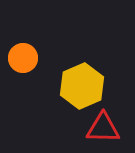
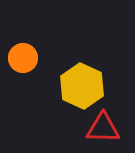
yellow hexagon: rotated 12 degrees counterclockwise
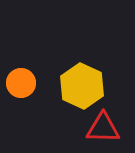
orange circle: moved 2 px left, 25 px down
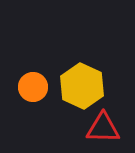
orange circle: moved 12 px right, 4 px down
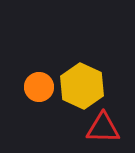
orange circle: moved 6 px right
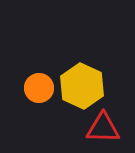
orange circle: moved 1 px down
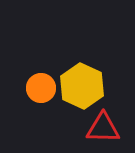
orange circle: moved 2 px right
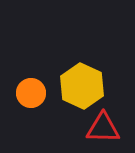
orange circle: moved 10 px left, 5 px down
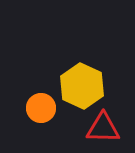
orange circle: moved 10 px right, 15 px down
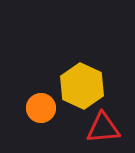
red triangle: rotated 6 degrees counterclockwise
